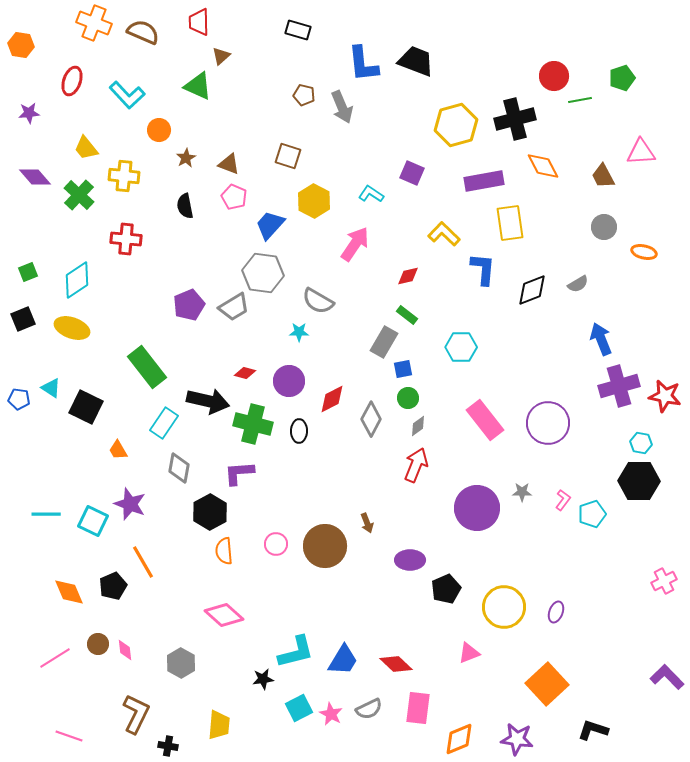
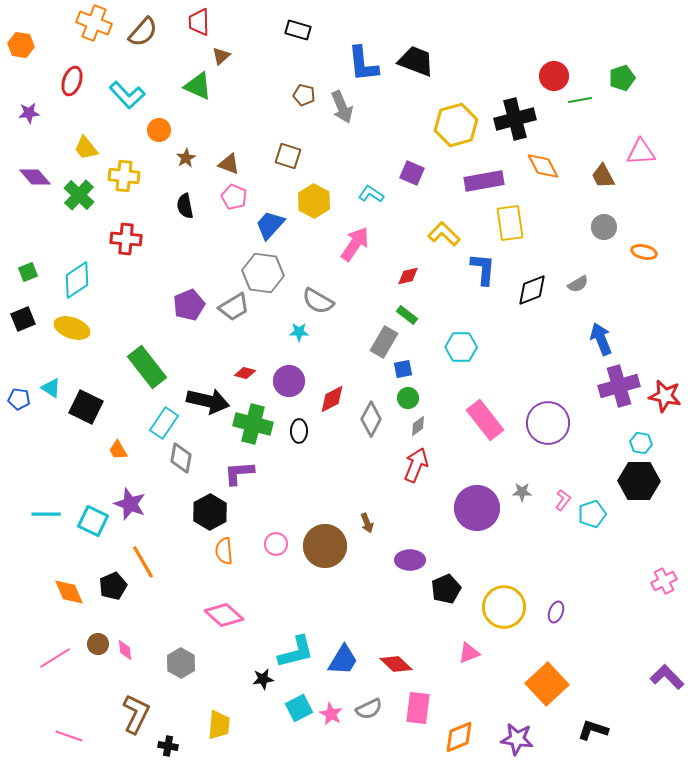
brown semicircle at (143, 32): rotated 108 degrees clockwise
gray diamond at (179, 468): moved 2 px right, 10 px up
orange diamond at (459, 739): moved 2 px up
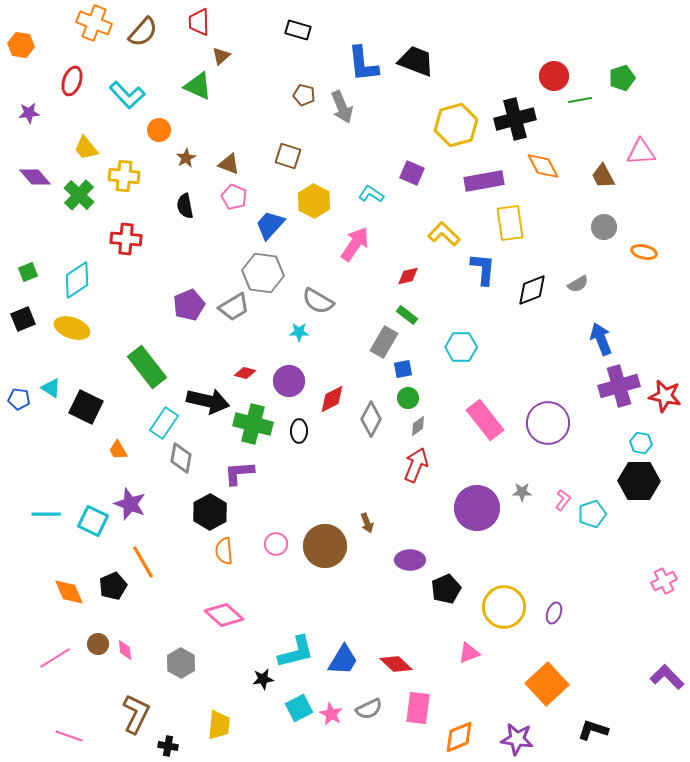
purple ellipse at (556, 612): moved 2 px left, 1 px down
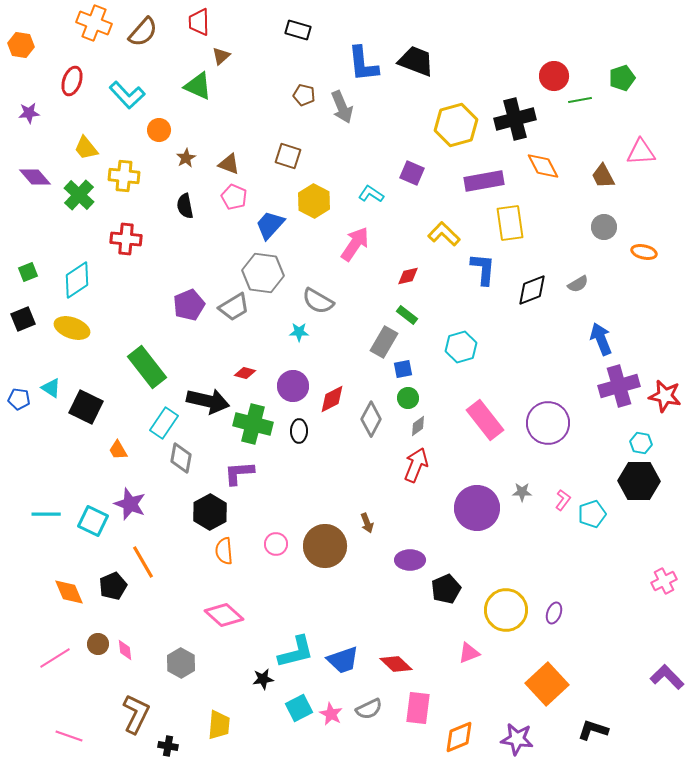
cyan hexagon at (461, 347): rotated 16 degrees counterclockwise
purple circle at (289, 381): moved 4 px right, 5 px down
yellow circle at (504, 607): moved 2 px right, 3 px down
blue trapezoid at (343, 660): rotated 40 degrees clockwise
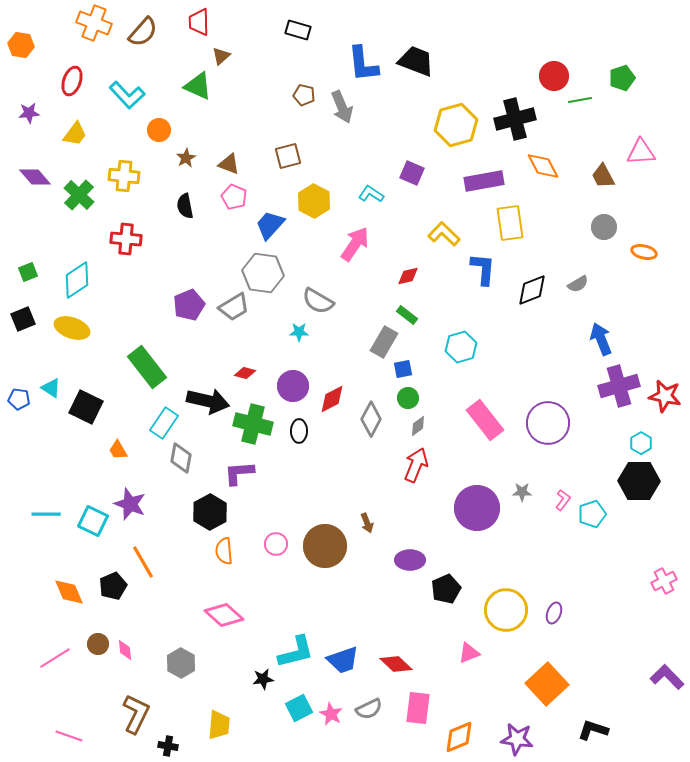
yellow trapezoid at (86, 148): moved 11 px left, 14 px up; rotated 104 degrees counterclockwise
brown square at (288, 156): rotated 32 degrees counterclockwise
cyan hexagon at (641, 443): rotated 20 degrees clockwise
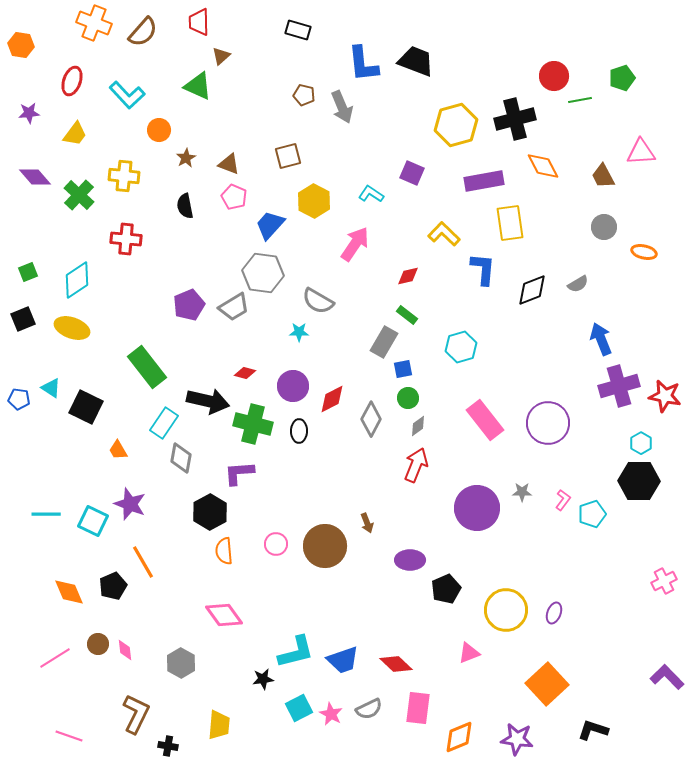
pink diamond at (224, 615): rotated 12 degrees clockwise
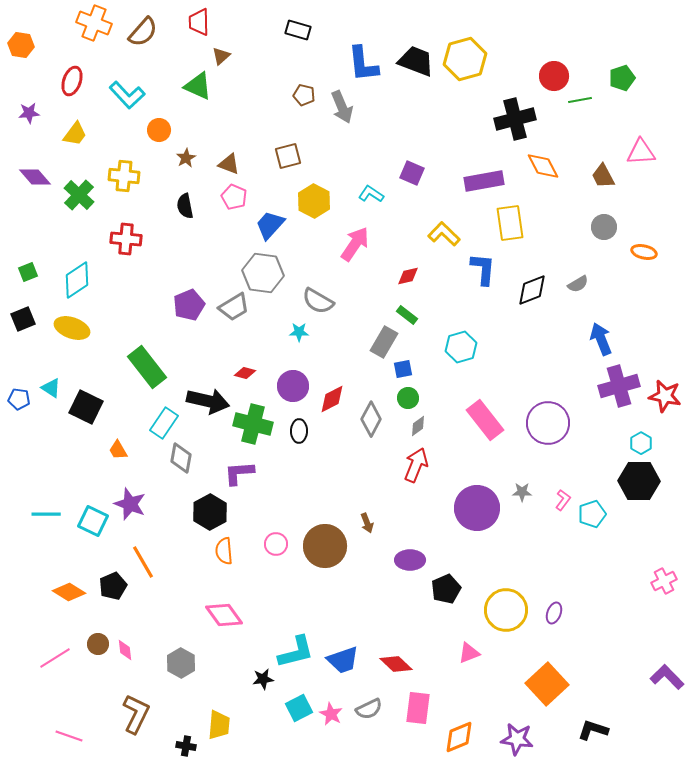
yellow hexagon at (456, 125): moved 9 px right, 66 px up
orange diamond at (69, 592): rotated 36 degrees counterclockwise
black cross at (168, 746): moved 18 px right
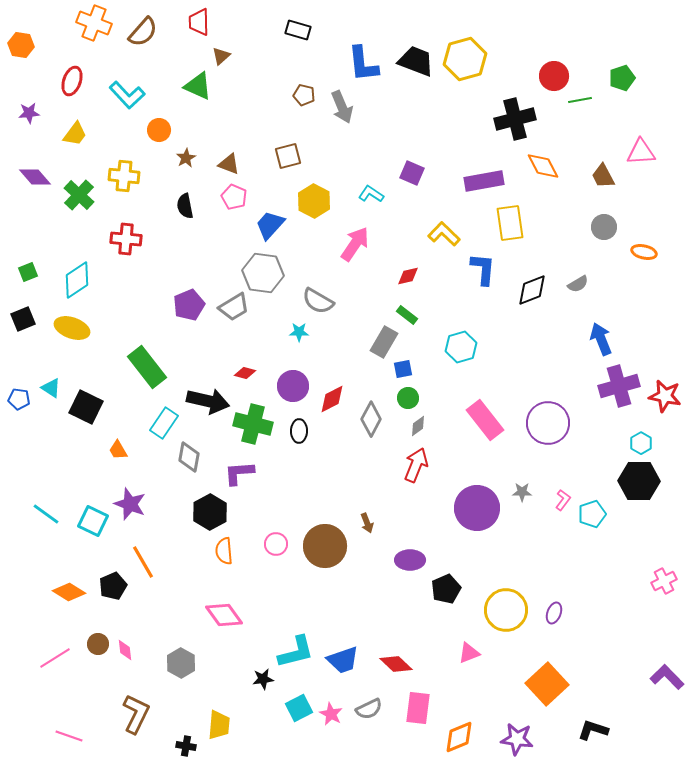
gray diamond at (181, 458): moved 8 px right, 1 px up
cyan line at (46, 514): rotated 36 degrees clockwise
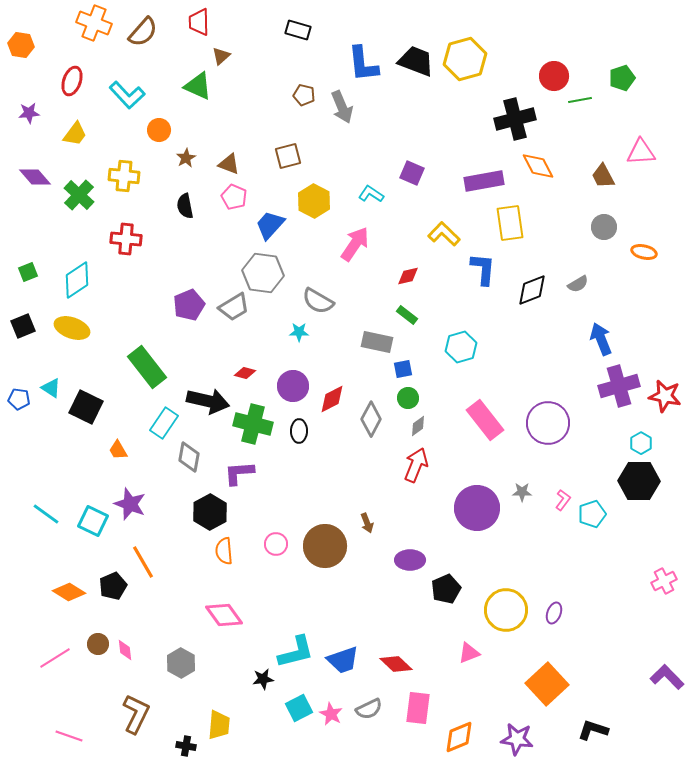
orange diamond at (543, 166): moved 5 px left
black square at (23, 319): moved 7 px down
gray rectangle at (384, 342): moved 7 px left; rotated 72 degrees clockwise
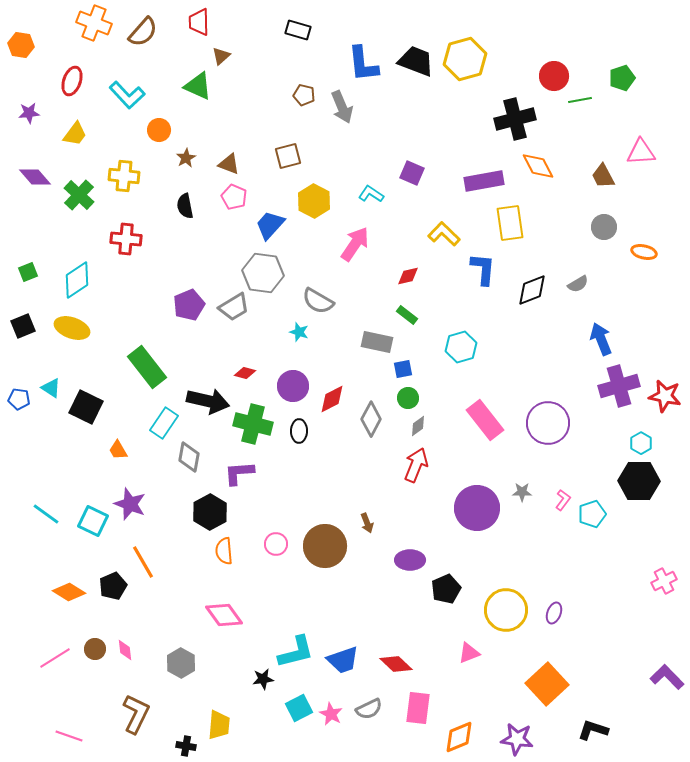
cyan star at (299, 332): rotated 18 degrees clockwise
brown circle at (98, 644): moved 3 px left, 5 px down
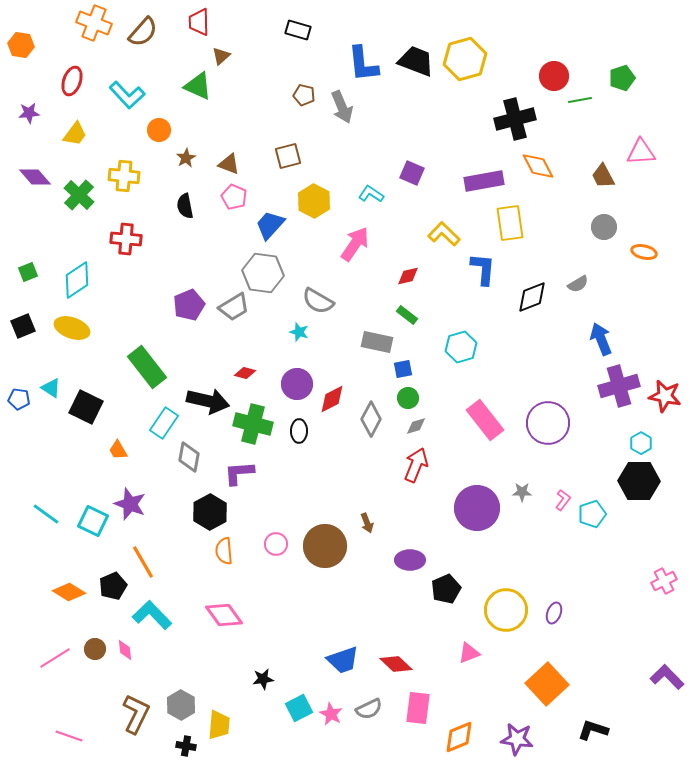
black diamond at (532, 290): moved 7 px down
purple circle at (293, 386): moved 4 px right, 2 px up
gray diamond at (418, 426): moved 2 px left; rotated 20 degrees clockwise
cyan L-shape at (296, 652): moved 144 px left, 37 px up; rotated 120 degrees counterclockwise
gray hexagon at (181, 663): moved 42 px down
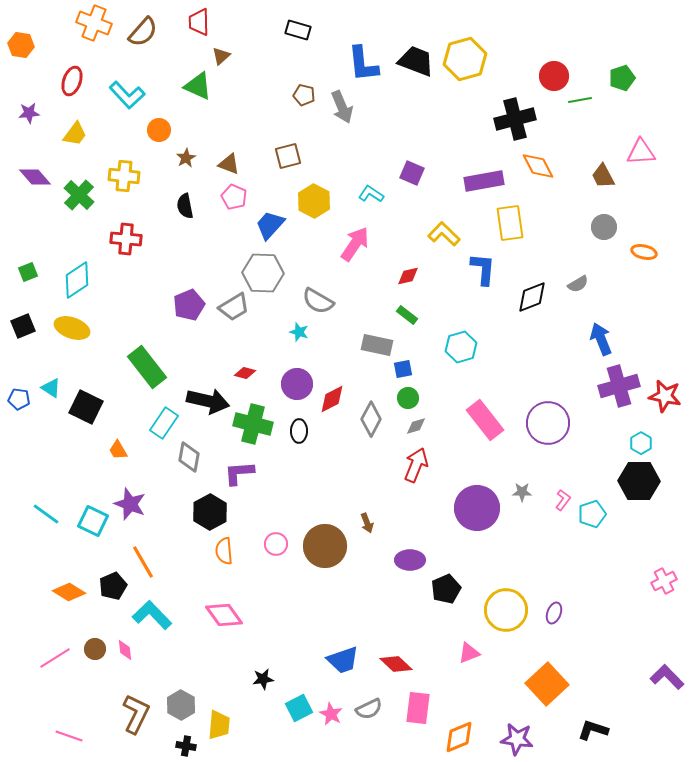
gray hexagon at (263, 273): rotated 6 degrees counterclockwise
gray rectangle at (377, 342): moved 3 px down
